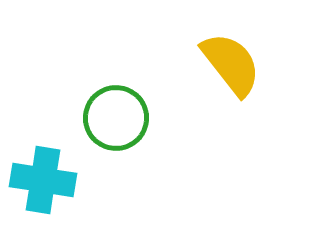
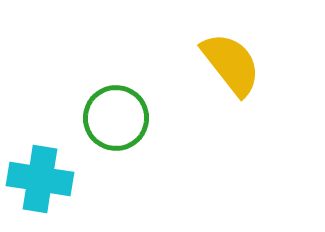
cyan cross: moved 3 px left, 1 px up
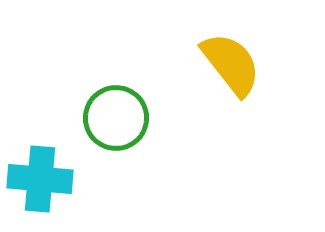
cyan cross: rotated 4 degrees counterclockwise
